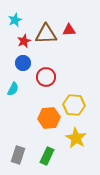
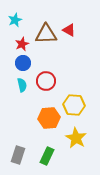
red triangle: rotated 32 degrees clockwise
red star: moved 2 px left, 3 px down
red circle: moved 4 px down
cyan semicircle: moved 9 px right, 4 px up; rotated 40 degrees counterclockwise
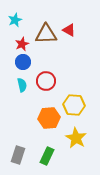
blue circle: moved 1 px up
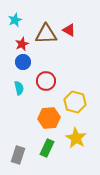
cyan semicircle: moved 3 px left, 3 px down
yellow hexagon: moved 1 px right, 3 px up; rotated 10 degrees clockwise
green rectangle: moved 8 px up
